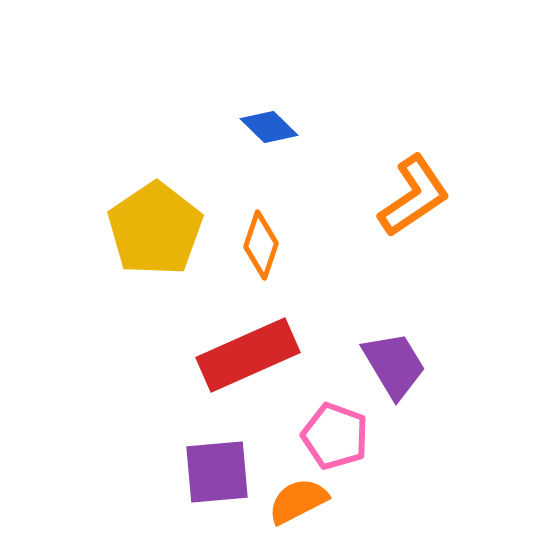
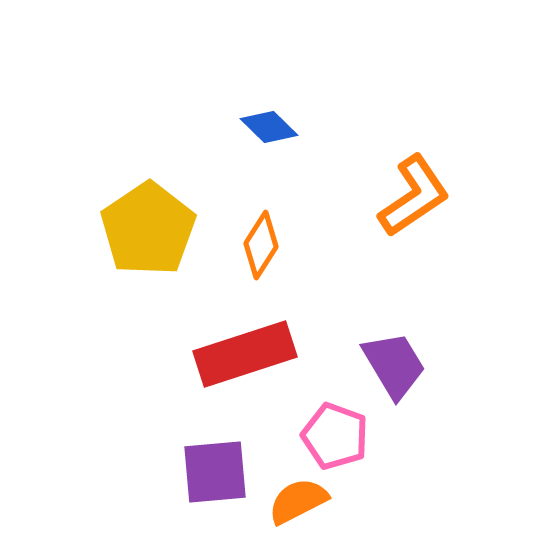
yellow pentagon: moved 7 px left
orange diamond: rotated 14 degrees clockwise
red rectangle: moved 3 px left, 1 px up; rotated 6 degrees clockwise
purple square: moved 2 px left
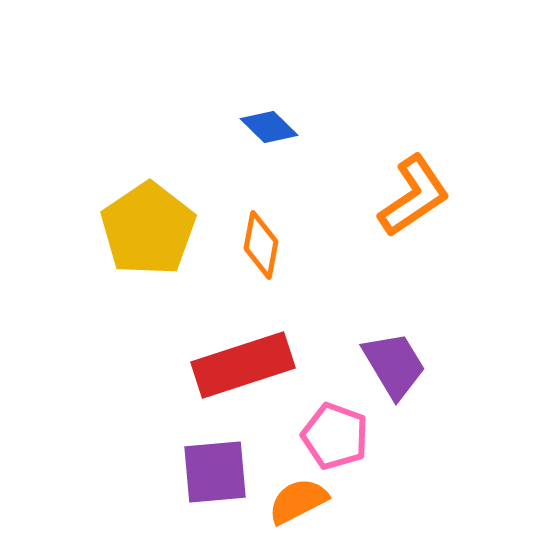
orange diamond: rotated 22 degrees counterclockwise
red rectangle: moved 2 px left, 11 px down
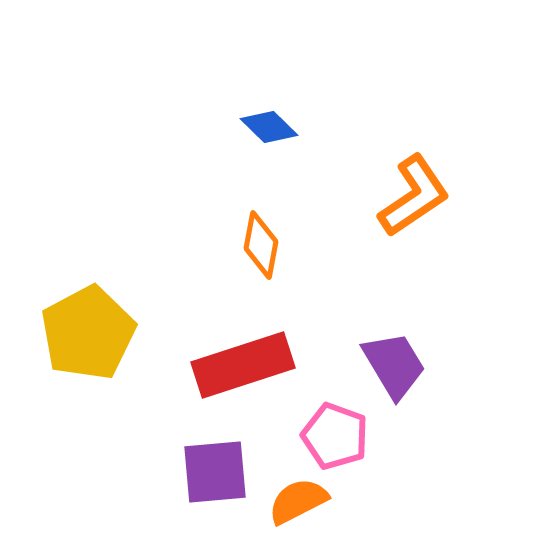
yellow pentagon: moved 60 px left, 104 px down; rotated 6 degrees clockwise
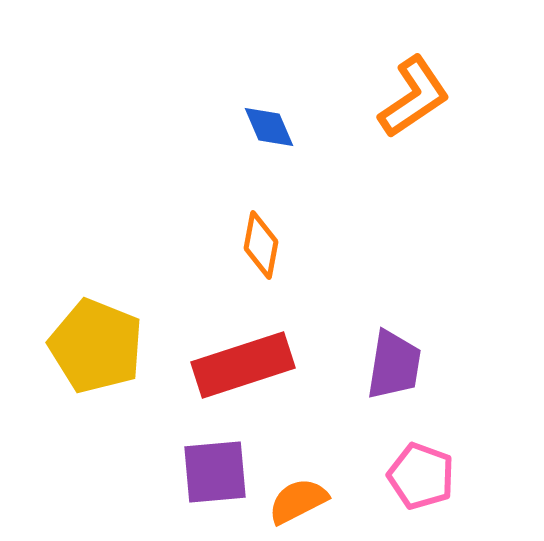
blue diamond: rotated 22 degrees clockwise
orange L-shape: moved 99 px up
yellow pentagon: moved 8 px right, 13 px down; rotated 22 degrees counterclockwise
purple trapezoid: rotated 40 degrees clockwise
pink pentagon: moved 86 px right, 40 px down
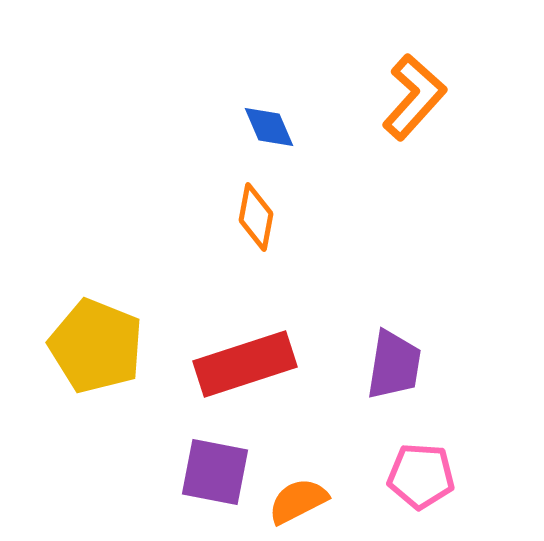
orange L-shape: rotated 14 degrees counterclockwise
orange diamond: moved 5 px left, 28 px up
red rectangle: moved 2 px right, 1 px up
purple square: rotated 16 degrees clockwise
pink pentagon: rotated 16 degrees counterclockwise
